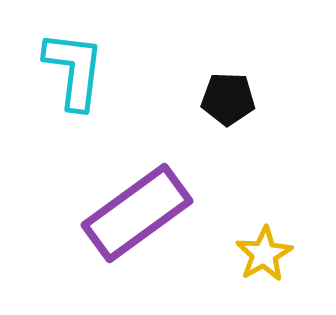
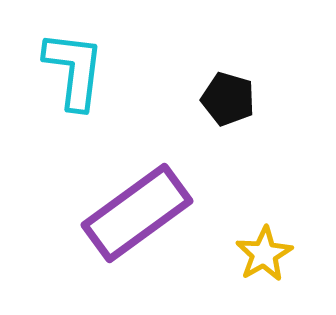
black pentagon: rotated 14 degrees clockwise
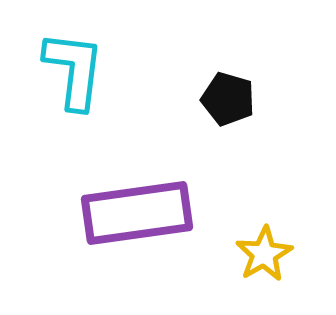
purple rectangle: rotated 28 degrees clockwise
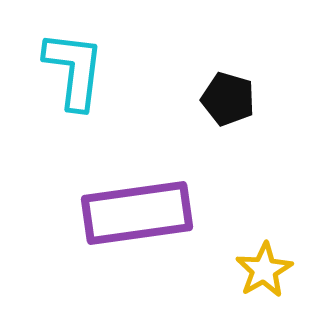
yellow star: moved 16 px down
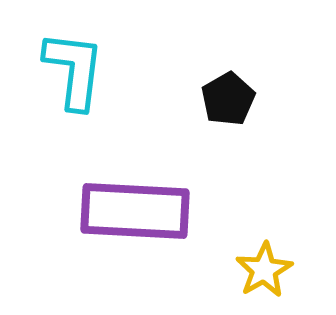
black pentagon: rotated 26 degrees clockwise
purple rectangle: moved 2 px left, 2 px up; rotated 11 degrees clockwise
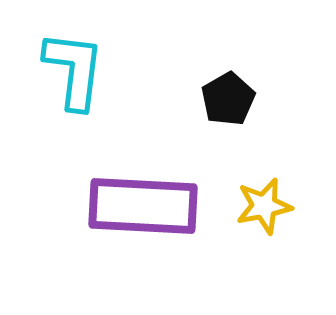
purple rectangle: moved 8 px right, 5 px up
yellow star: moved 64 px up; rotated 18 degrees clockwise
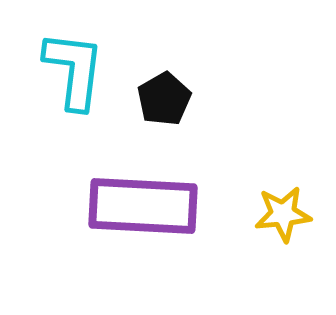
black pentagon: moved 64 px left
yellow star: moved 19 px right, 8 px down; rotated 6 degrees clockwise
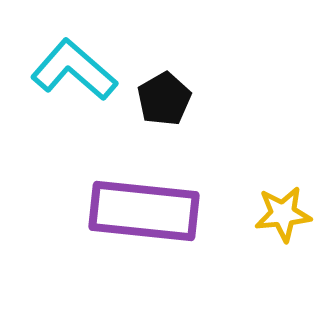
cyan L-shape: rotated 56 degrees counterclockwise
purple rectangle: moved 1 px right, 5 px down; rotated 3 degrees clockwise
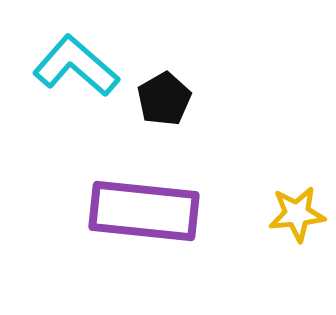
cyan L-shape: moved 2 px right, 4 px up
yellow star: moved 14 px right
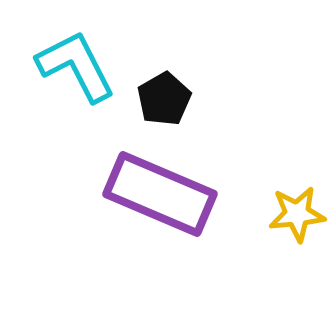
cyan L-shape: rotated 22 degrees clockwise
purple rectangle: moved 16 px right, 17 px up; rotated 17 degrees clockwise
